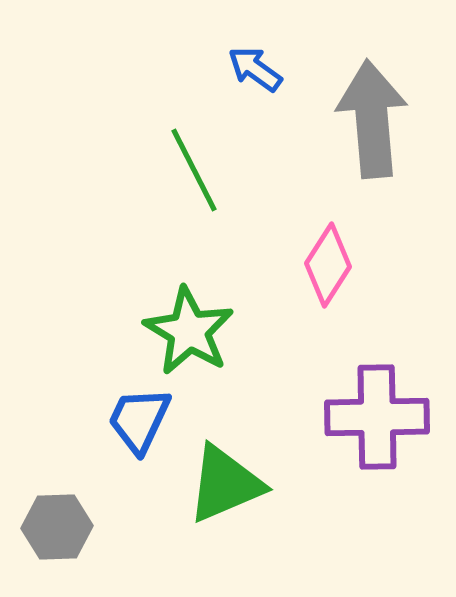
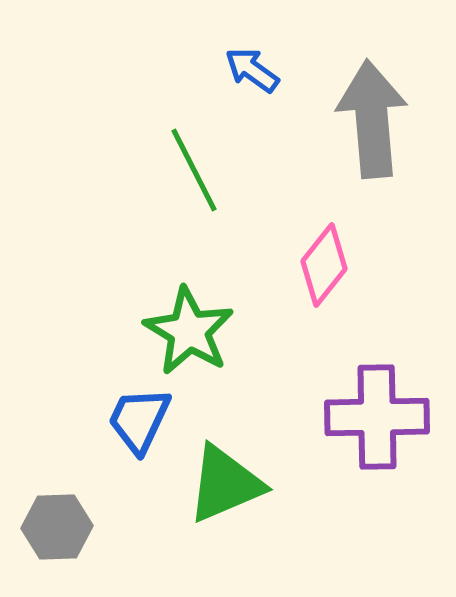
blue arrow: moved 3 px left, 1 px down
pink diamond: moved 4 px left; rotated 6 degrees clockwise
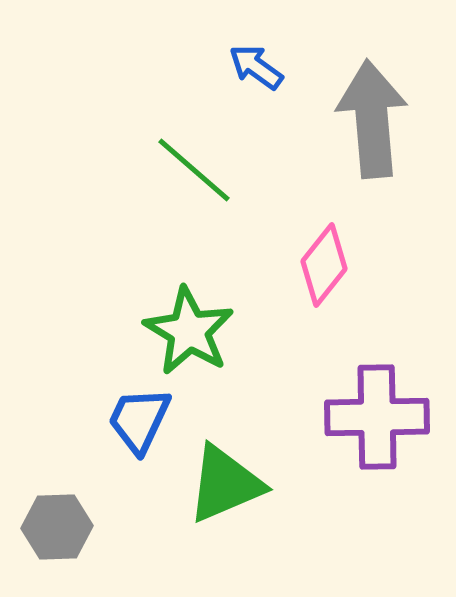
blue arrow: moved 4 px right, 3 px up
green line: rotated 22 degrees counterclockwise
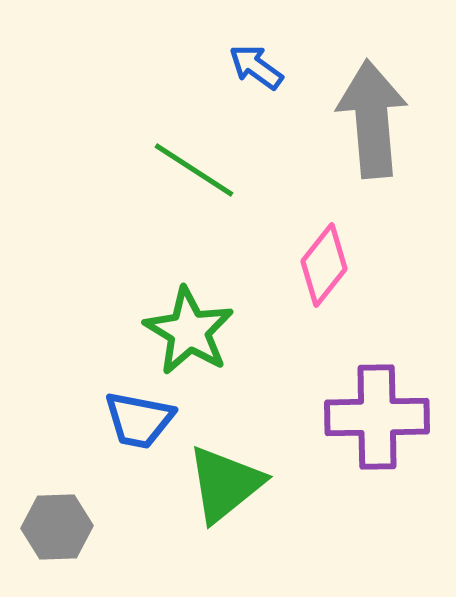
green line: rotated 8 degrees counterclockwise
blue trapezoid: rotated 104 degrees counterclockwise
green triangle: rotated 16 degrees counterclockwise
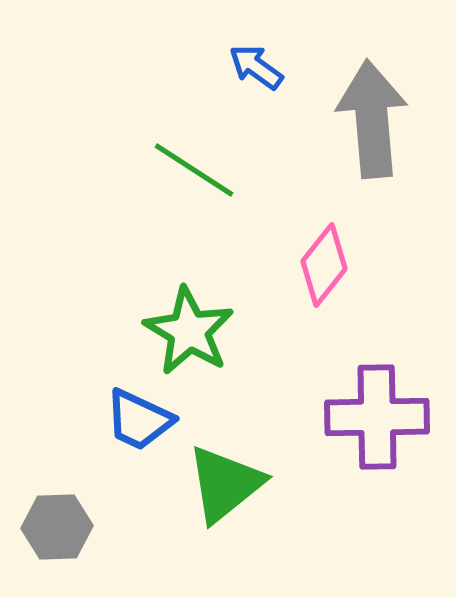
blue trapezoid: rotated 14 degrees clockwise
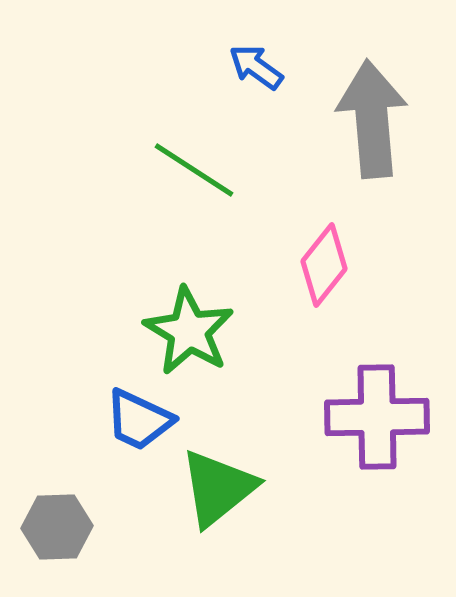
green triangle: moved 7 px left, 4 px down
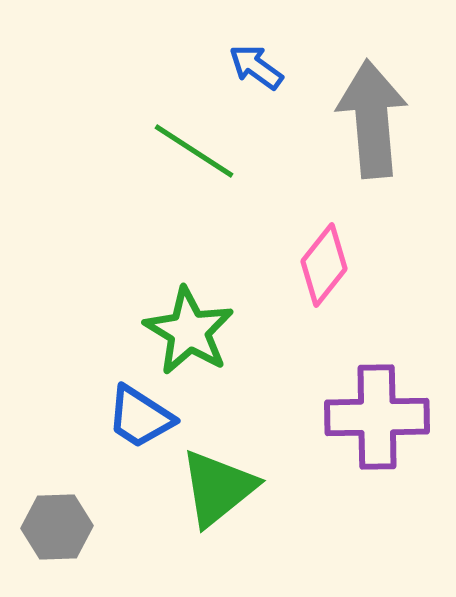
green line: moved 19 px up
blue trapezoid: moved 1 px right, 3 px up; rotated 8 degrees clockwise
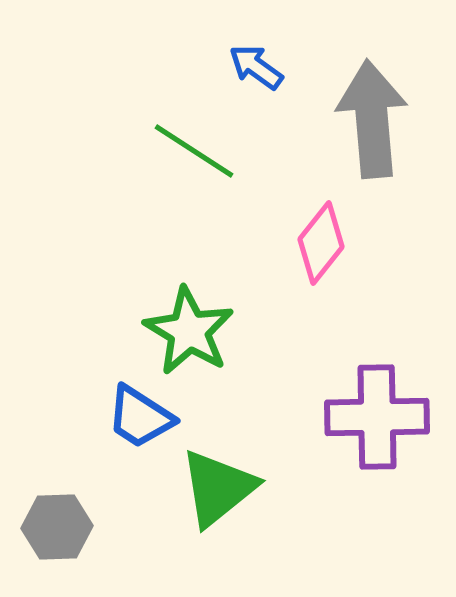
pink diamond: moved 3 px left, 22 px up
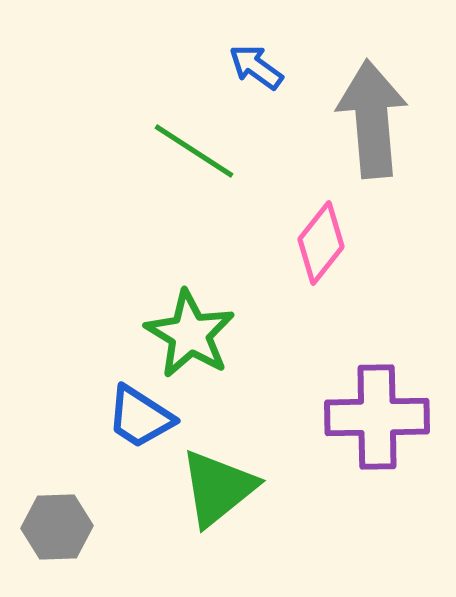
green star: moved 1 px right, 3 px down
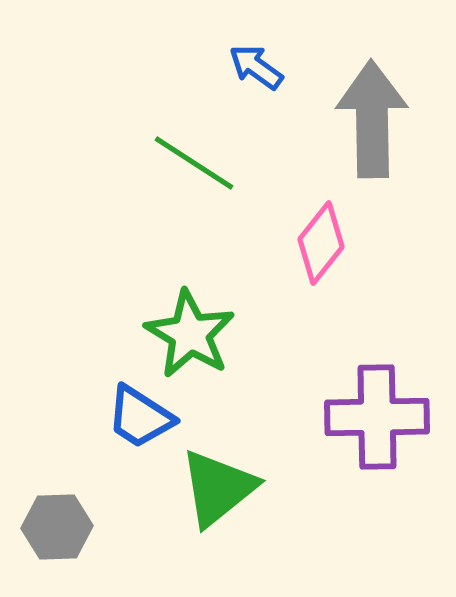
gray arrow: rotated 4 degrees clockwise
green line: moved 12 px down
